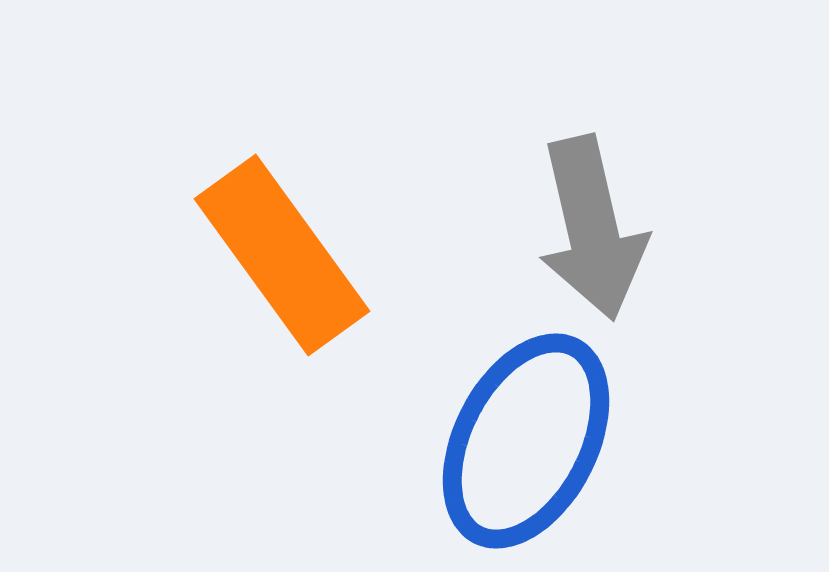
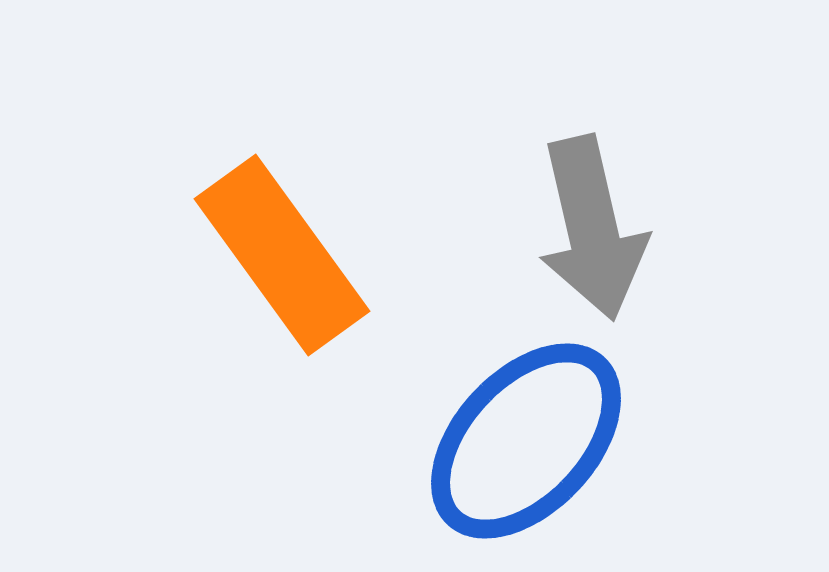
blue ellipse: rotated 16 degrees clockwise
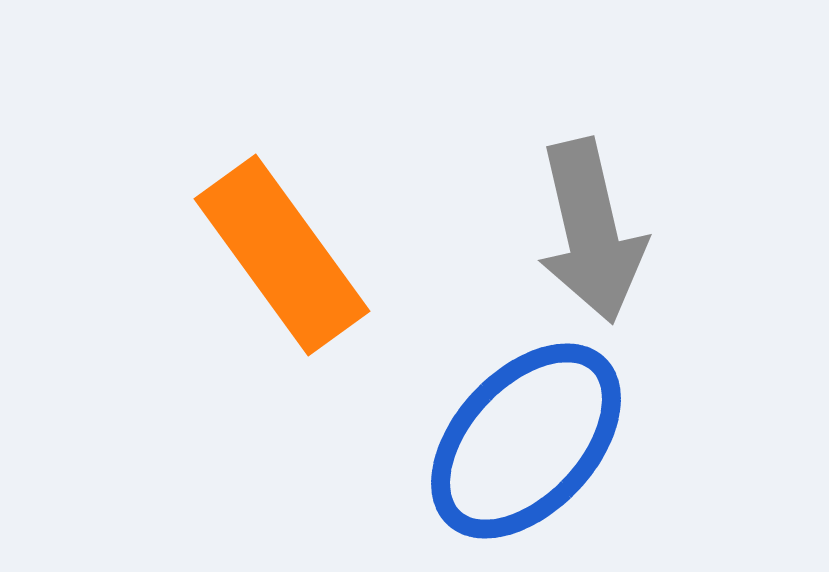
gray arrow: moved 1 px left, 3 px down
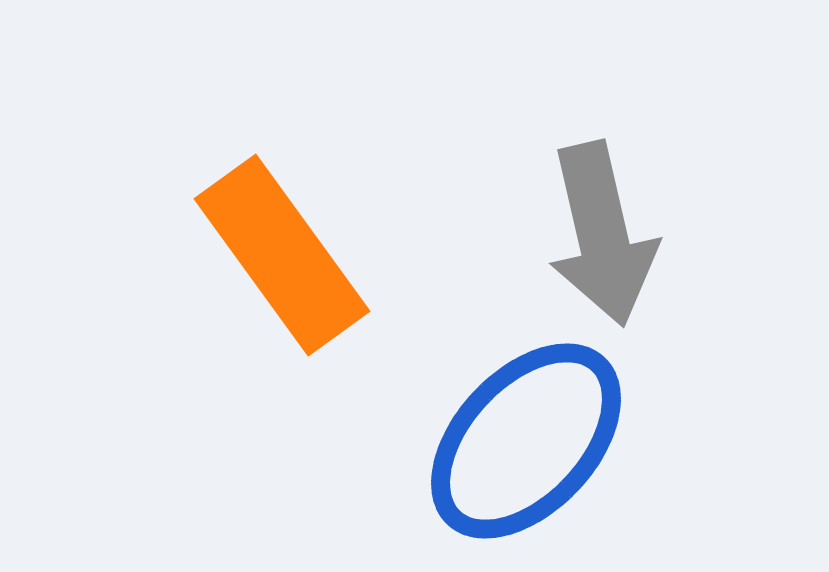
gray arrow: moved 11 px right, 3 px down
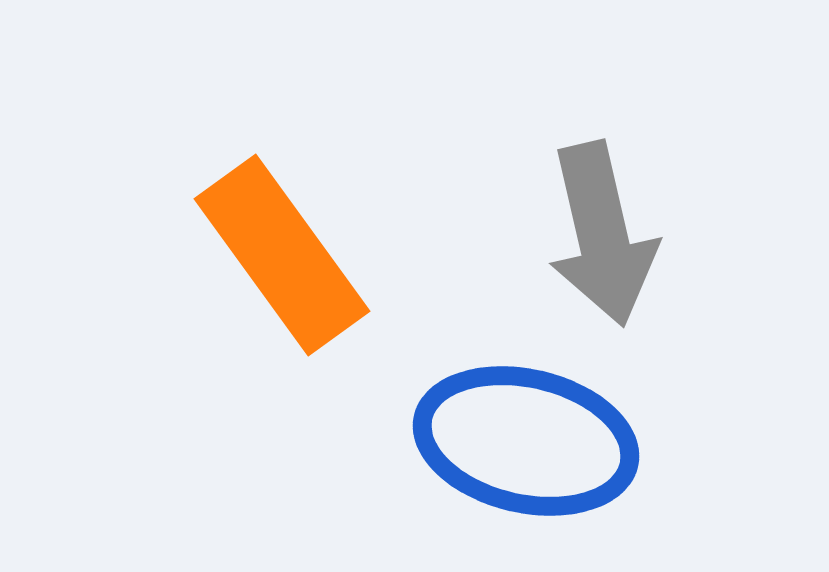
blue ellipse: rotated 60 degrees clockwise
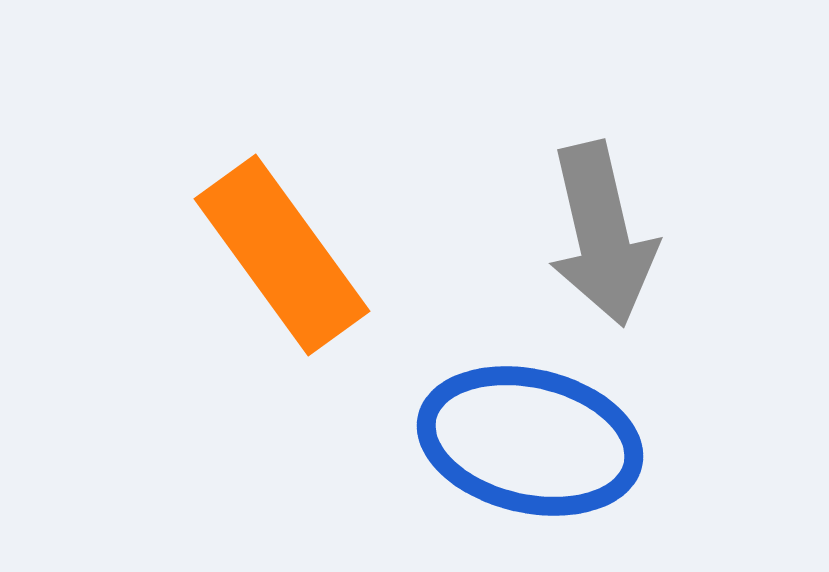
blue ellipse: moved 4 px right
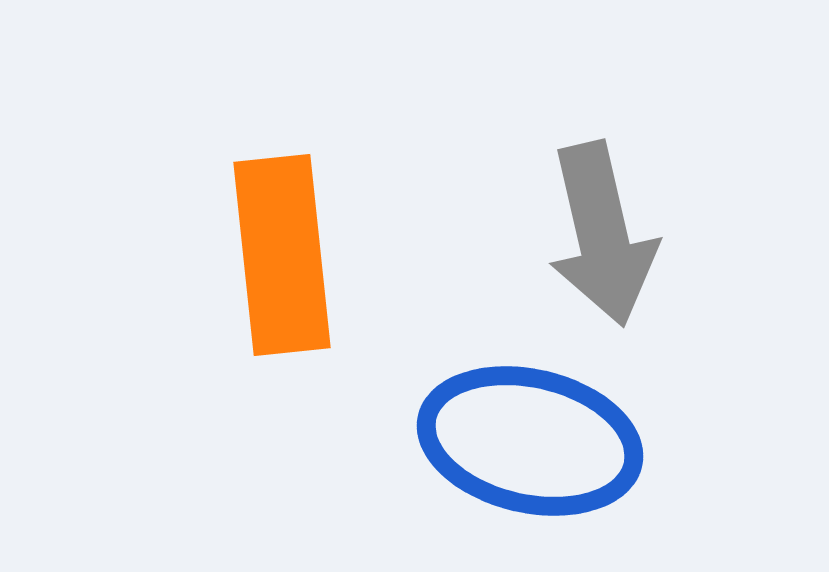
orange rectangle: rotated 30 degrees clockwise
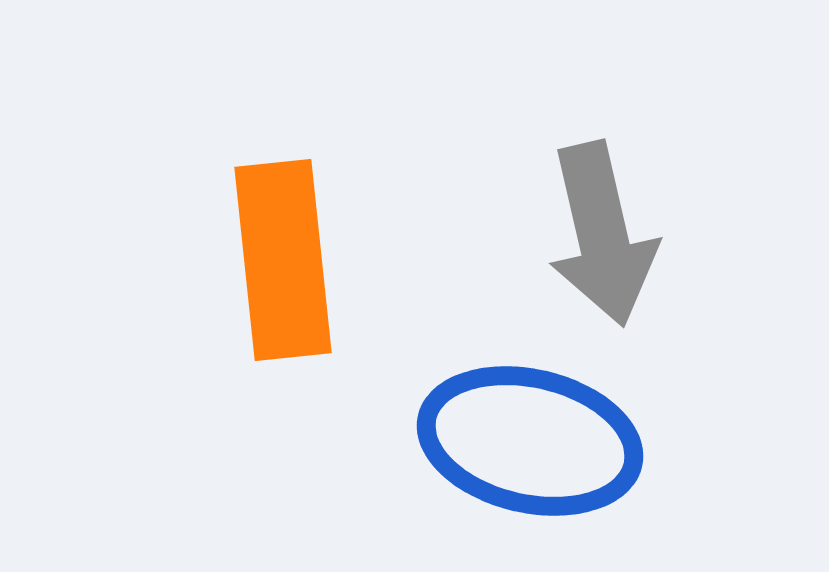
orange rectangle: moved 1 px right, 5 px down
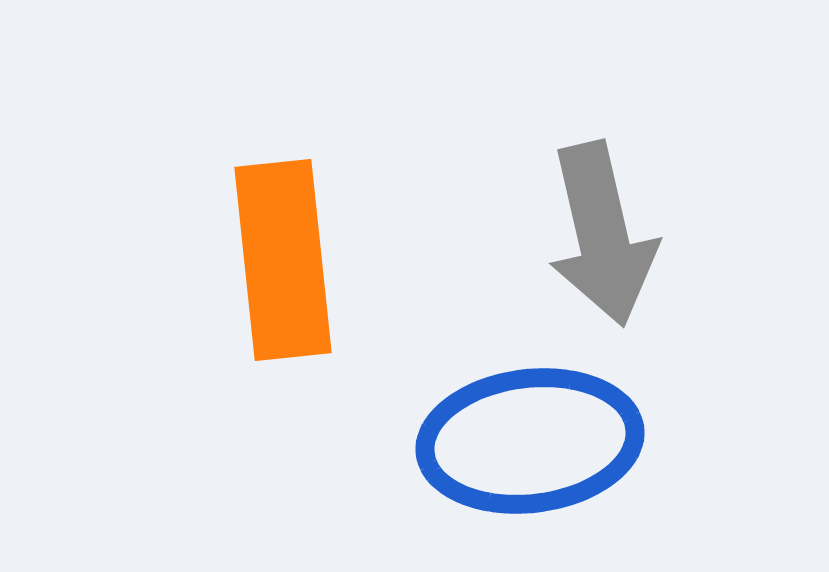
blue ellipse: rotated 20 degrees counterclockwise
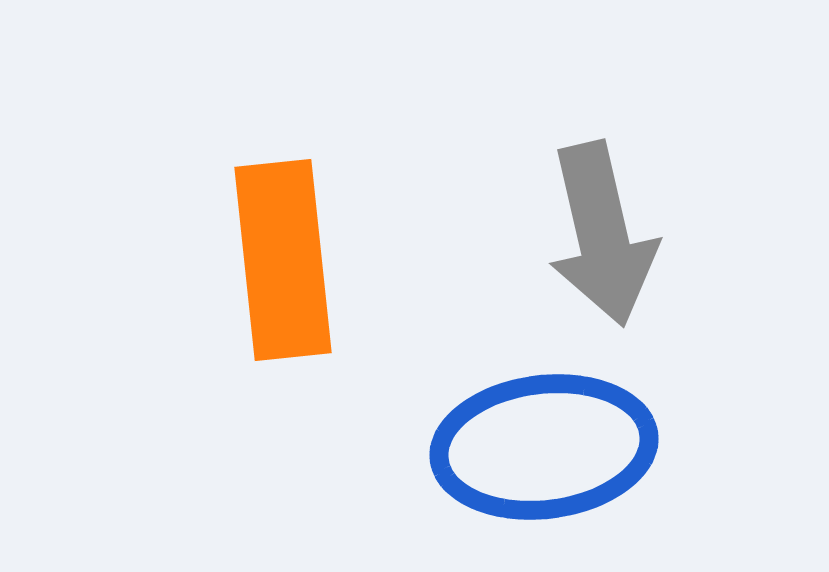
blue ellipse: moved 14 px right, 6 px down
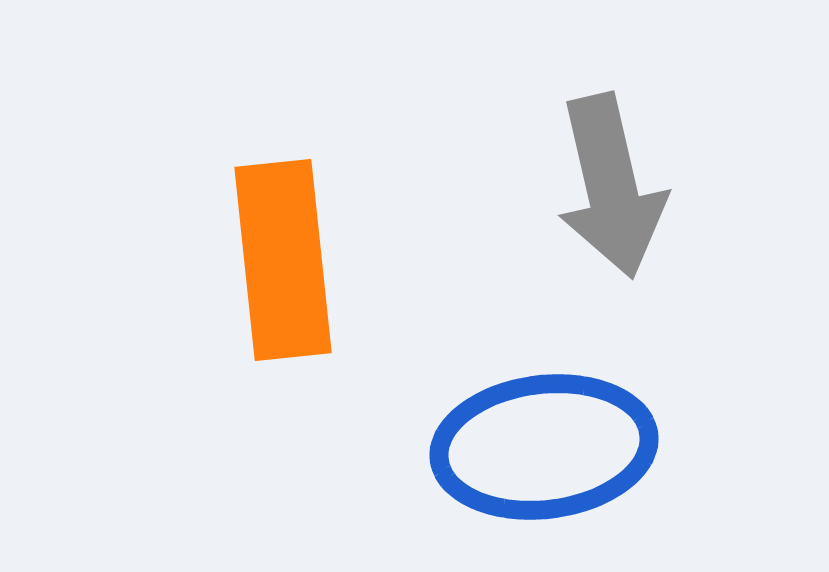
gray arrow: moved 9 px right, 48 px up
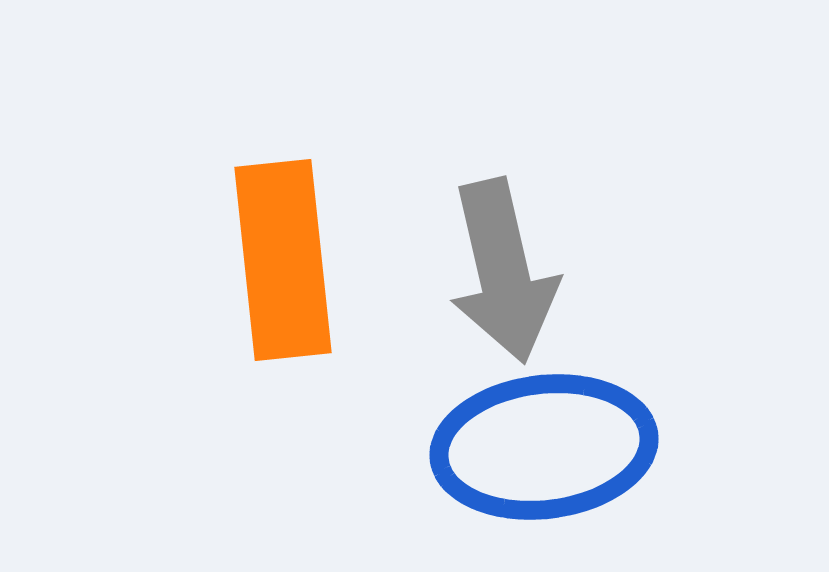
gray arrow: moved 108 px left, 85 px down
